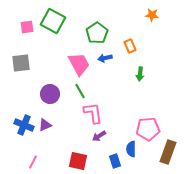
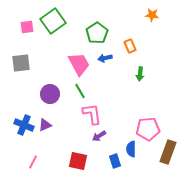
green square: rotated 25 degrees clockwise
pink L-shape: moved 1 px left, 1 px down
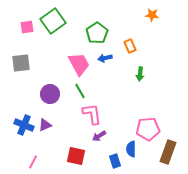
red square: moved 2 px left, 5 px up
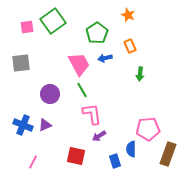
orange star: moved 24 px left; rotated 16 degrees clockwise
green line: moved 2 px right, 1 px up
blue cross: moved 1 px left
brown rectangle: moved 2 px down
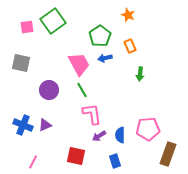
green pentagon: moved 3 px right, 3 px down
gray square: rotated 18 degrees clockwise
purple circle: moved 1 px left, 4 px up
blue semicircle: moved 11 px left, 14 px up
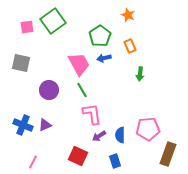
blue arrow: moved 1 px left
red square: moved 2 px right; rotated 12 degrees clockwise
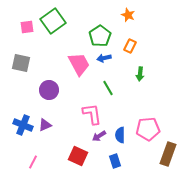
orange rectangle: rotated 48 degrees clockwise
green line: moved 26 px right, 2 px up
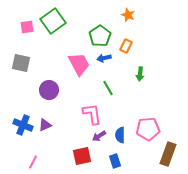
orange rectangle: moved 4 px left
red square: moved 4 px right; rotated 36 degrees counterclockwise
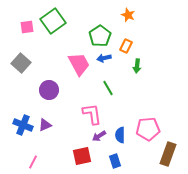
gray square: rotated 30 degrees clockwise
green arrow: moved 3 px left, 8 px up
